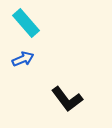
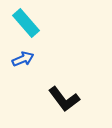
black L-shape: moved 3 px left
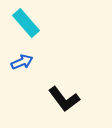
blue arrow: moved 1 px left, 3 px down
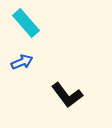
black L-shape: moved 3 px right, 4 px up
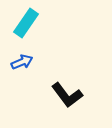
cyan rectangle: rotated 76 degrees clockwise
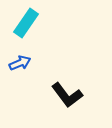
blue arrow: moved 2 px left, 1 px down
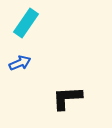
black L-shape: moved 3 px down; rotated 124 degrees clockwise
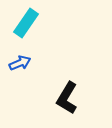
black L-shape: rotated 56 degrees counterclockwise
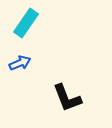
black L-shape: rotated 52 degrees counterclockwise
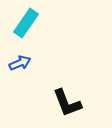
black L-shape: moved 5 px down
